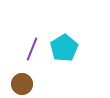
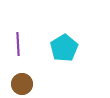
purple line: moved 14 px left, 5 px up; rotated 25 degrees counterclockwise
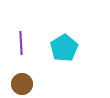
purple line: moved 3 px right, 1 px up
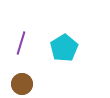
purple line: rotated 20 degrees clockwise
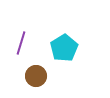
brown circle: moved 14 px right, 8 px up
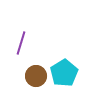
cyan pentagon: moved 25 px down
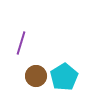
cyan pentagon: moved 4 px down
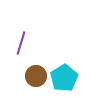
cyan pentagon: moved 1 px down
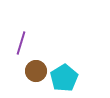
brown circle: moved 5 px up
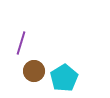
brown circle: moved 2 px left
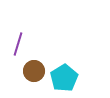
purple line: moved 3 px left, 1 px down
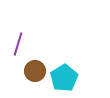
brown circle: moved 1 px right
